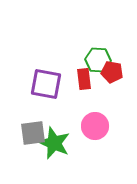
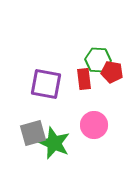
pink circle: moved 1 px left, 1 px up
gray square: rotated 8 degrees counterclockwise
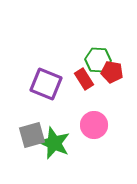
red rectangle: rotated 25 degrees counterclockwise
purple square: rotated 12 degrees clockwise
gray square: moved 1 px left, 2 px down
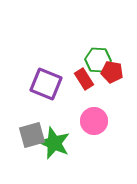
pink circle: moved 4 px up
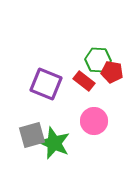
red rectangle: moved 2 px down; rotated 20 degrees counterclockwise
